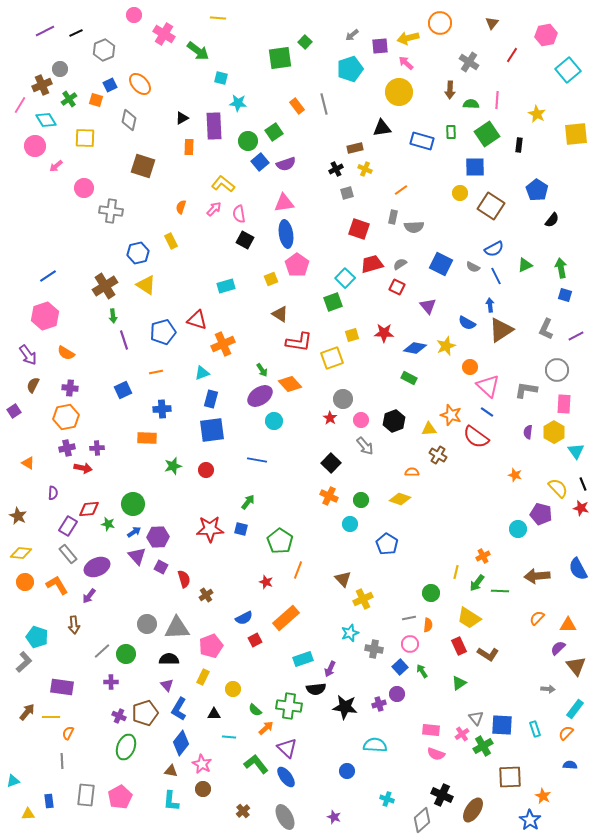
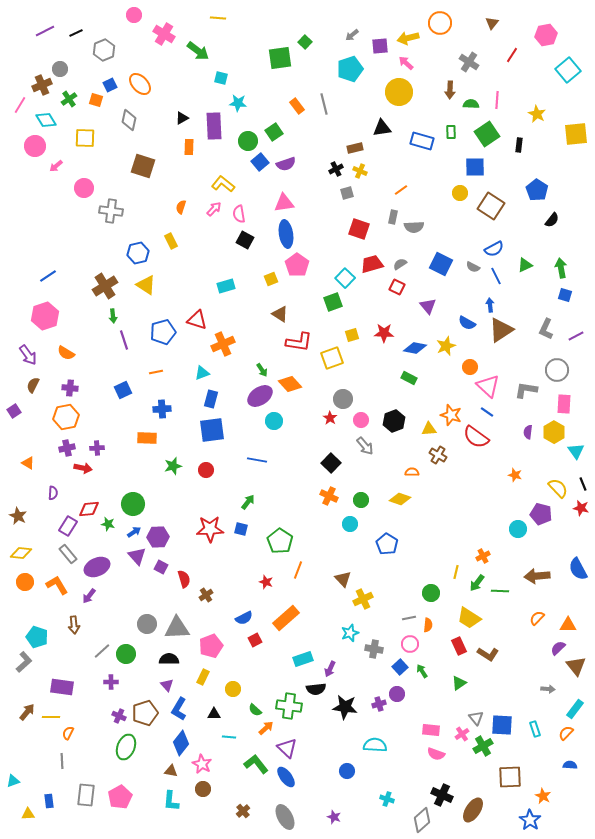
yellow cross at (365, 169): moved 5 px left, 2 px down
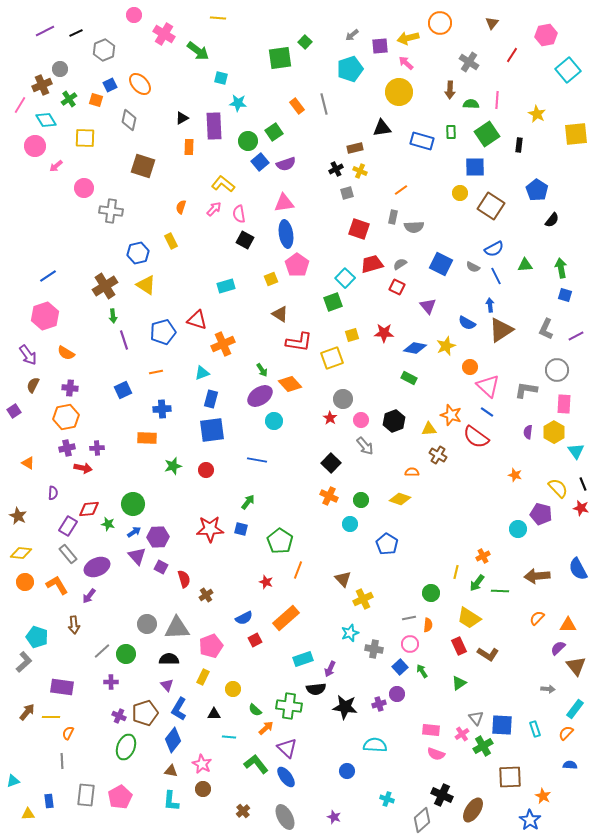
green triangle at (525, 265): rotated 21 degrees clockwise
blue diamond at (181, 743): moved 8 px left, 3 px up
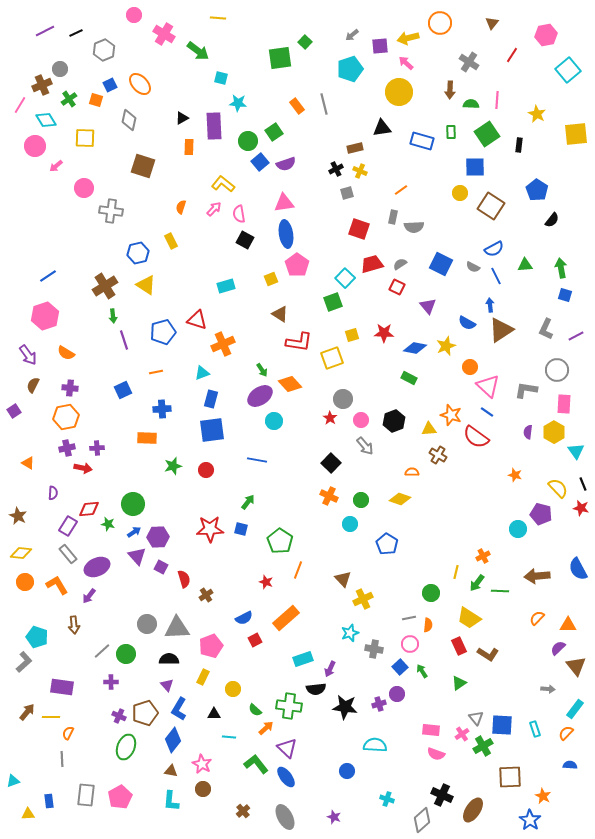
gray line at (62, 761): moved 2 px up
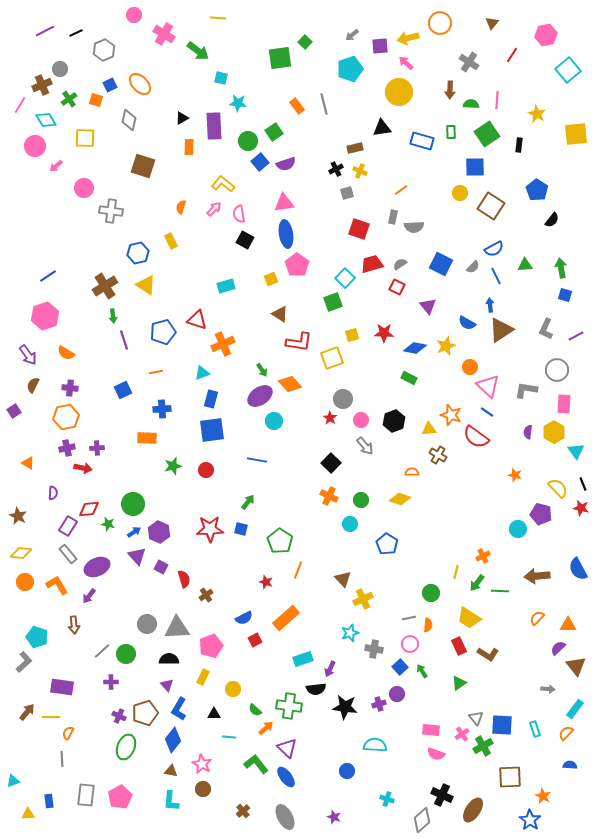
gray semicircle at (473, 267): rotated 72 degrees counterclockwise
purple hexagon at (158, 537): moved 1 px right, 5 px up; rotated 25 degrees clockwise
